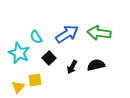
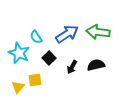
green arrow: moved 1 px left, 1 px up
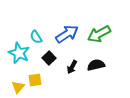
green arrow: moved 1 px right, 2 px down; rotated 35 degrees counterclockwise
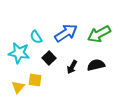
blue arrow: moved 1 px left, 1 px up
cyan star: rotated 15 degrees counterclockwise
yellow square: rotated 16 degrees clockwise
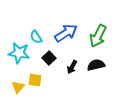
green arrow: moved 1 px left, 2 px down; rotated 35 degrees counterclockwise
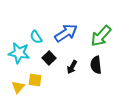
green arrow: moved 3 px right; rotated 15 degrees clockwise
black semicircle: rotated 84 degrees counterclockwise
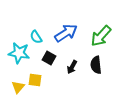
black square: rotated 16 degrees counterclockwise
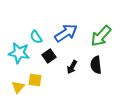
black square: moved 2 px up; rotated 24 degrees clockwise
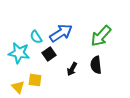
blue arrow: moved 5 px left
black square: moved 2 px up
black arrow: moved 2 px down
yellow triangle: rotated 24 degrees counterclockwise
